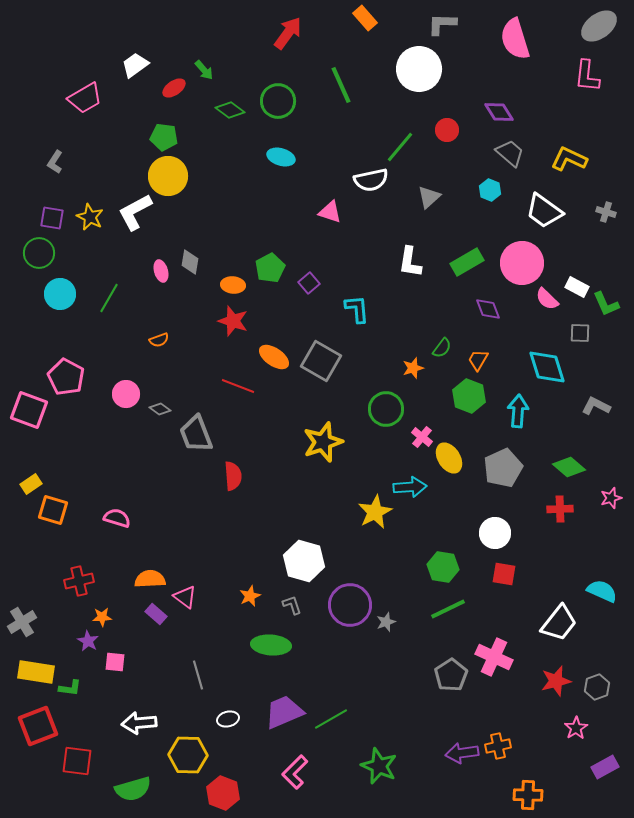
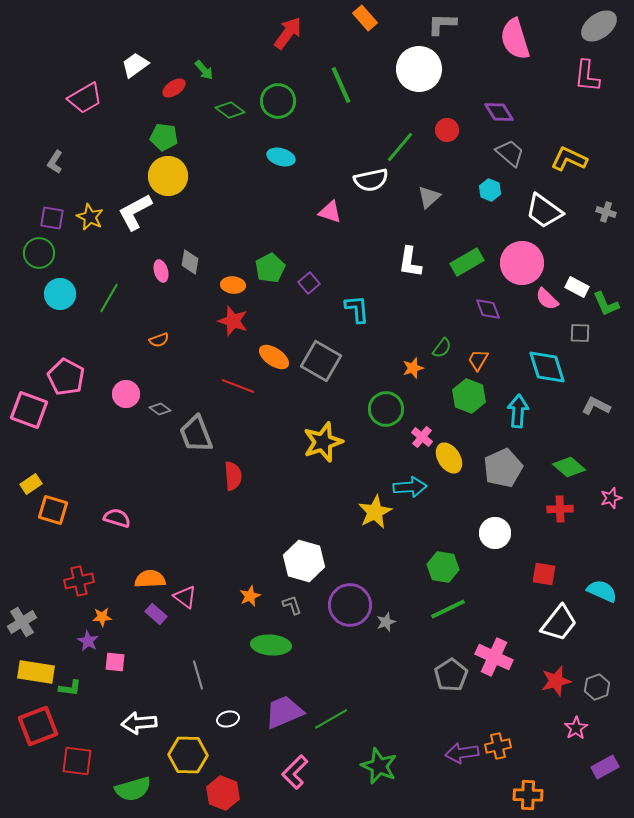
red square at (504, 574): moved 40 px right
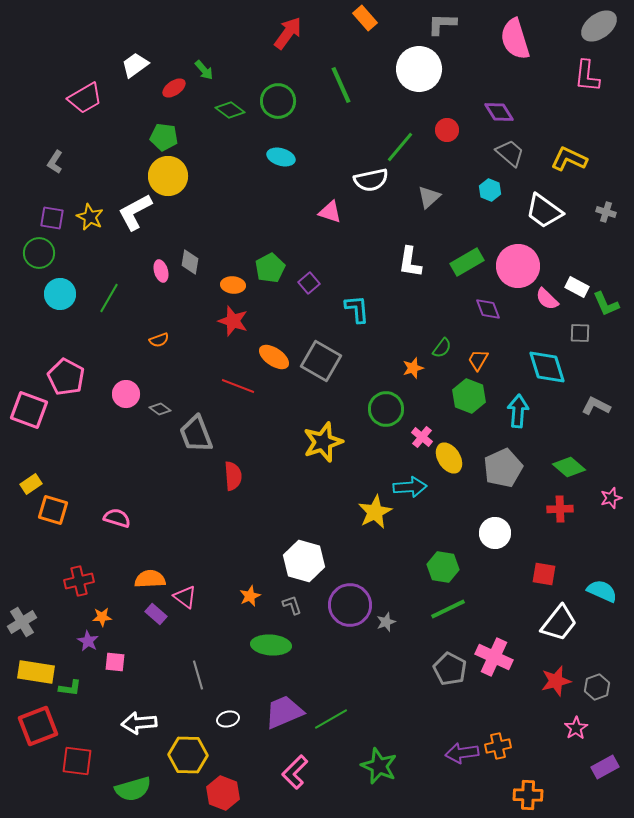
pink circle at (522, 263): moved 4 px left, 3 px down
gray pentagon at (451, 675): moved 1 px left, 6 px up; rotated 12 degrees counterclockwise
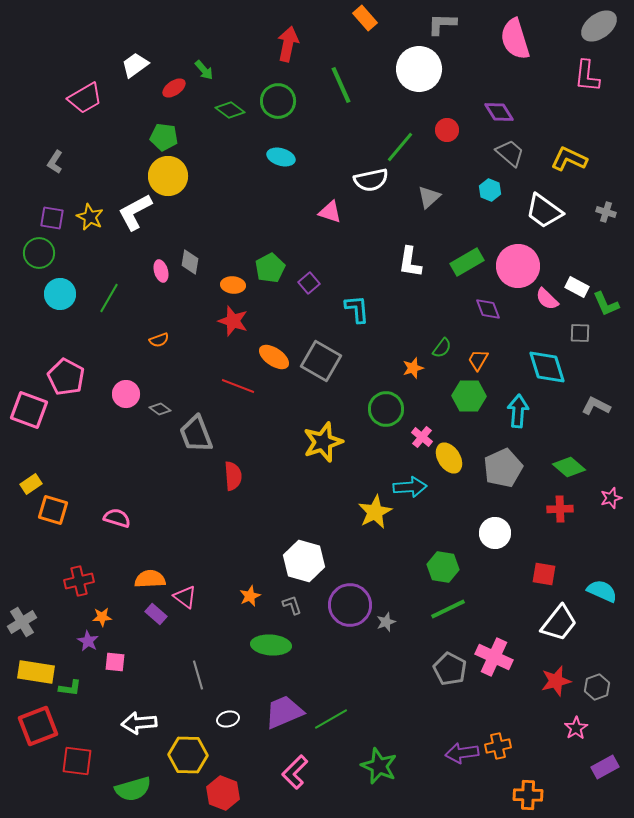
red arrow at (288, 33): moved 11 px down; rotated 24 degrees counterclockwise
green hexagon at (469, 396): rotated 20 degrees counterclockwise
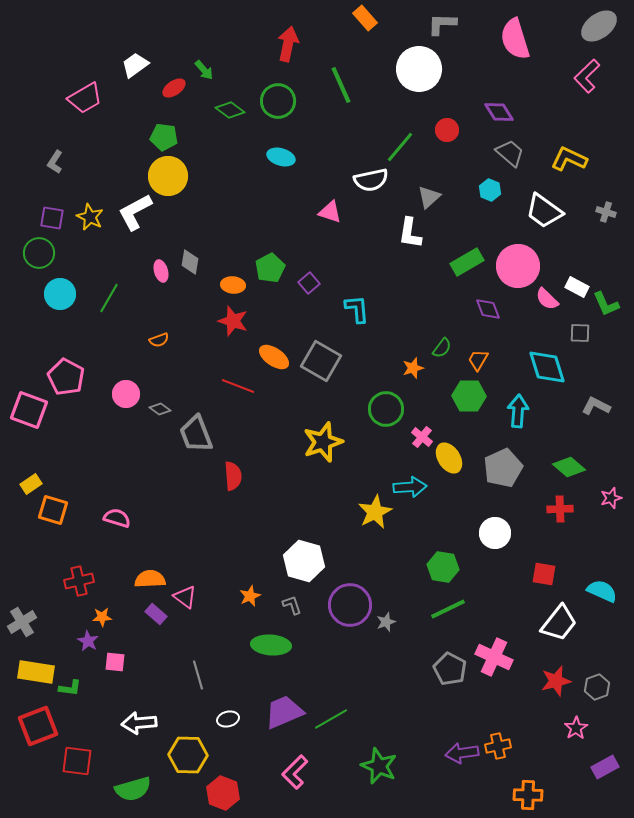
pink L-shape at (587, 76): rotated 40 degrees clockwise
white L-shape at (410, 262): moved 29 px up
